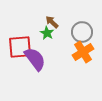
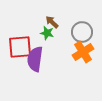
green star: rotated 16 degrees counterclockwise
purple semicircle: rotated 135 degrees counterclockwise
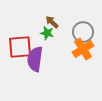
gray circle: moved 1 px right
orange cross: moved 3 px up
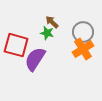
red square: moved 4 px left, 2 px up; rotated 20 degrees clockwise
purple semicircle: rotated 25 degrees clockwise
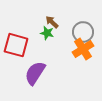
purple semicircle: moved 14 px down
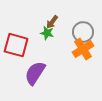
brown arrow: rotated 96 degrees counterclockwise
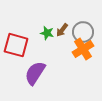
brown arrow: moved 10 px right, 8 px down
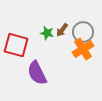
purple semicircle: moved 2 px right; rotated 60 degrees counterclockwise
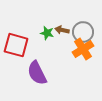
brown arrow: rotated 64 degrees clockwise
